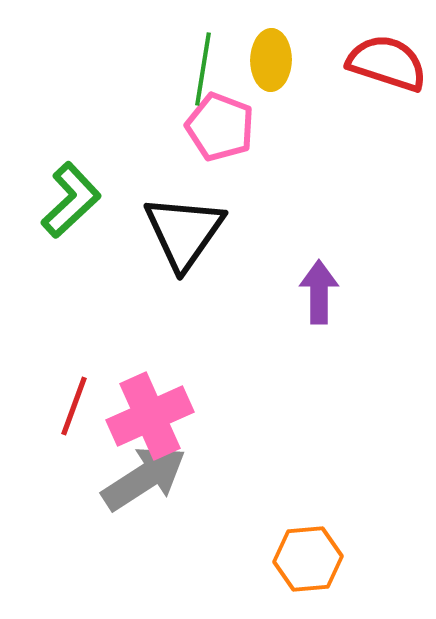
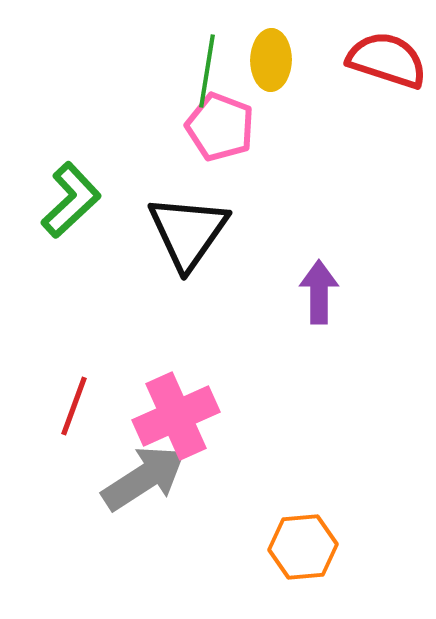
red semicircle: moved 3 px up
green line: moved 4 px right, 2 px down
black triangle: moved 4 px right
pink cross: moved 26 px right
orange hexagon: moved 5 px left, 12 px up
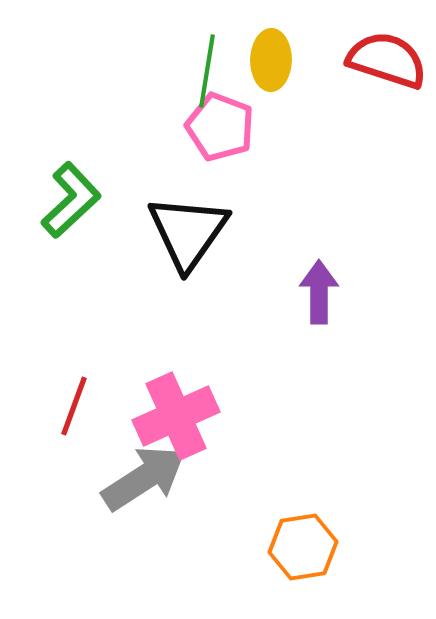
orange hexagon: rotated 4 degrees counterclockwise
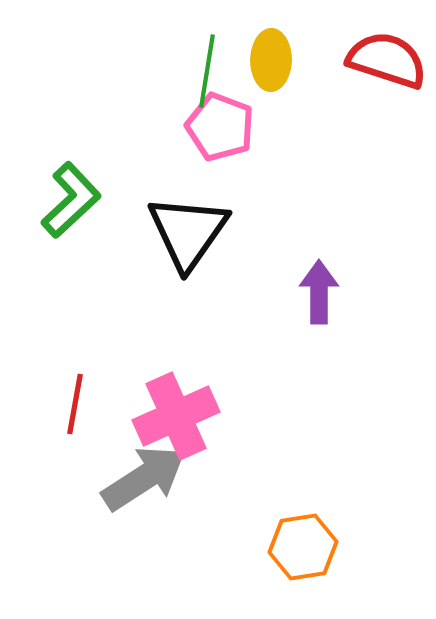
red line: moved 1 px right, 2 px up; rotated 10 degrees counterclockwise
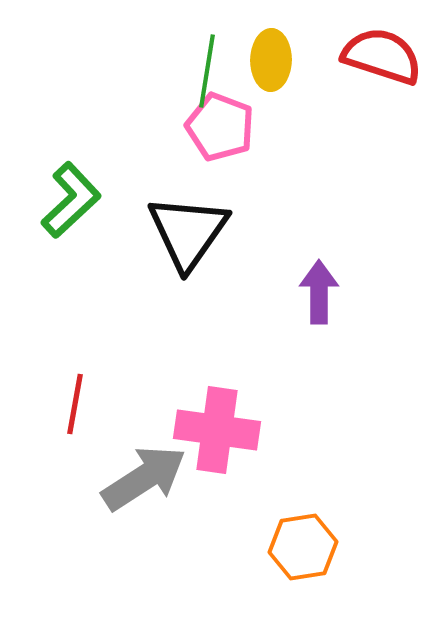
red semicircle: moved 5 px left, 4 px up
pink cross: moved 41 px right, 14 px down; rotated 32 degrees clockwise
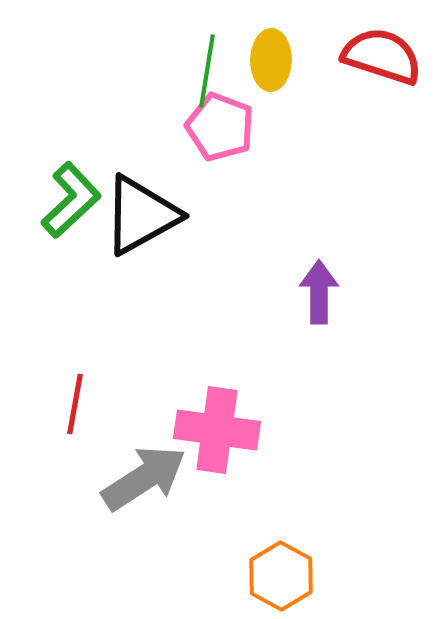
black triangle: moved 47 px left, 17 px up; rotated 26 degrees clockwise
orange hexagon: moved 22 px left, 29 px down; rotated 22 degrees counterclockwise
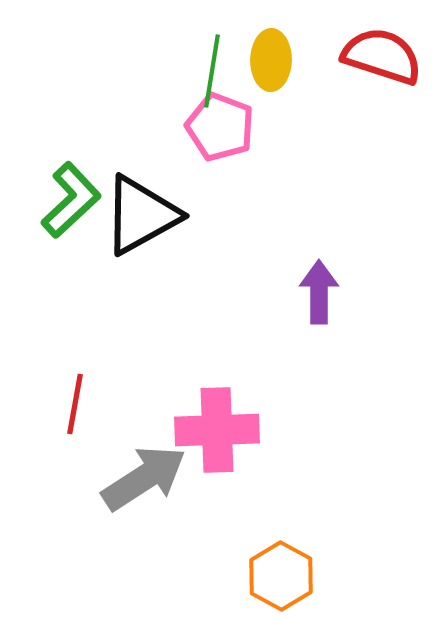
green line: moved 5 px right
pink cross: rotated 10 degrees counterclockwise
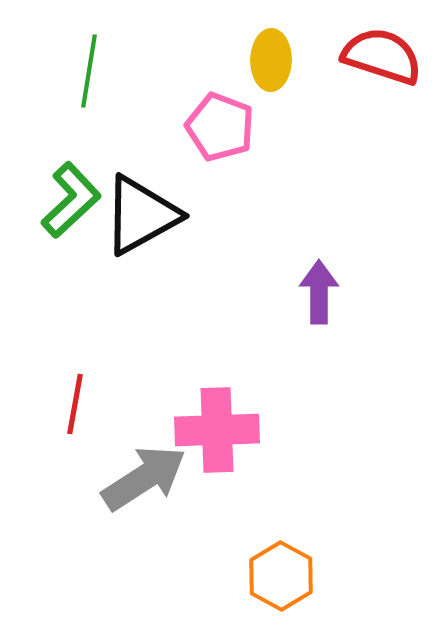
green line: moved 123 px left
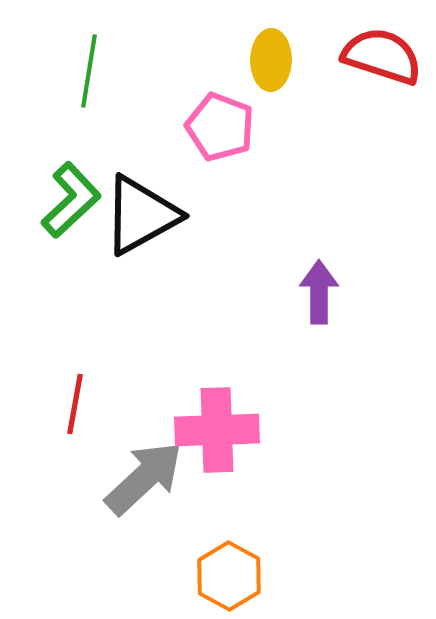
gray arrow: rotated 10 degrees counterclockwise
orange hexagon: moved 52 px left
